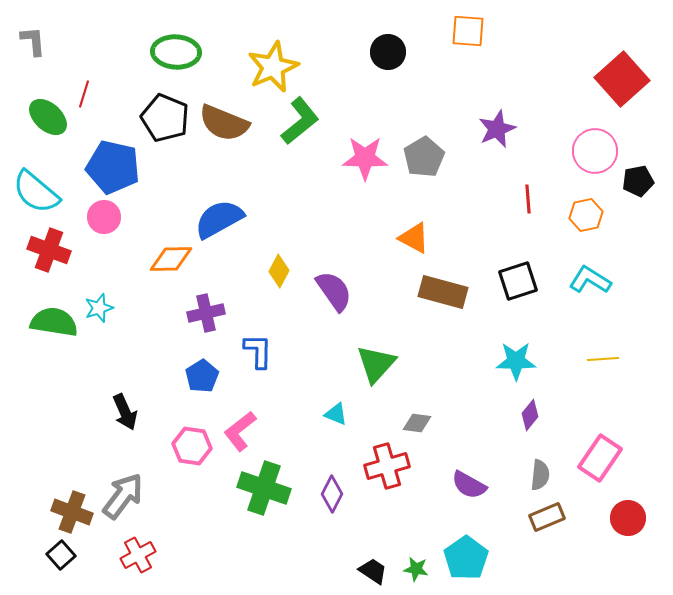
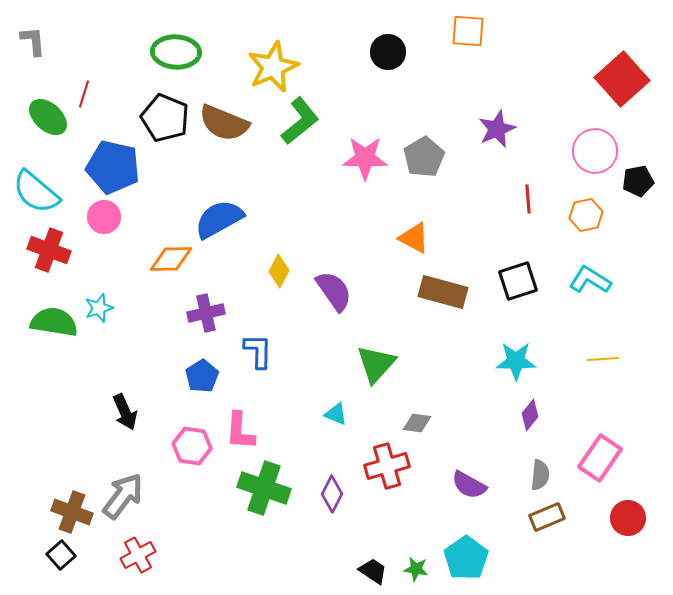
pink L-shape at (240, 431): rotated 48 degrees counterclockwise
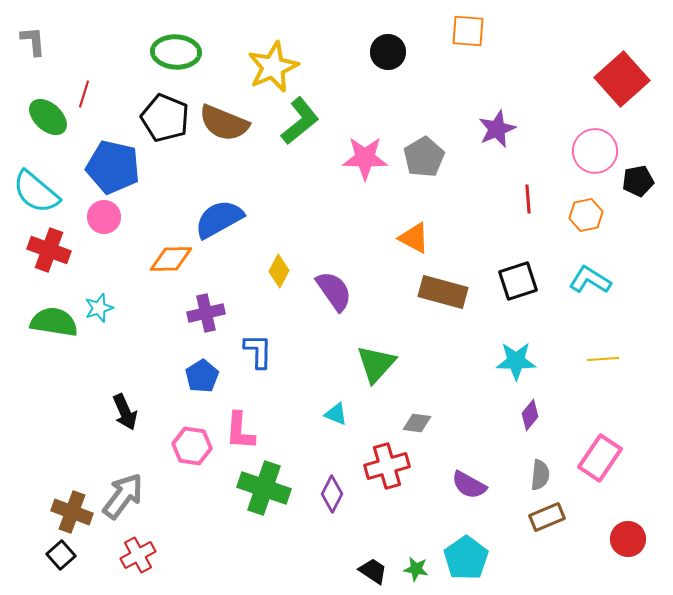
red circle at (628, 518): moved 21 px down
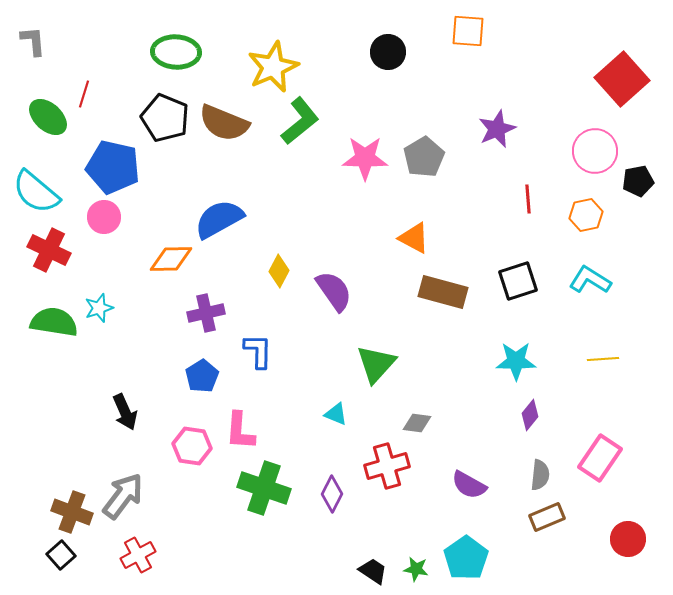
red cross at (49, 250): rotated 6 degrees clockwise
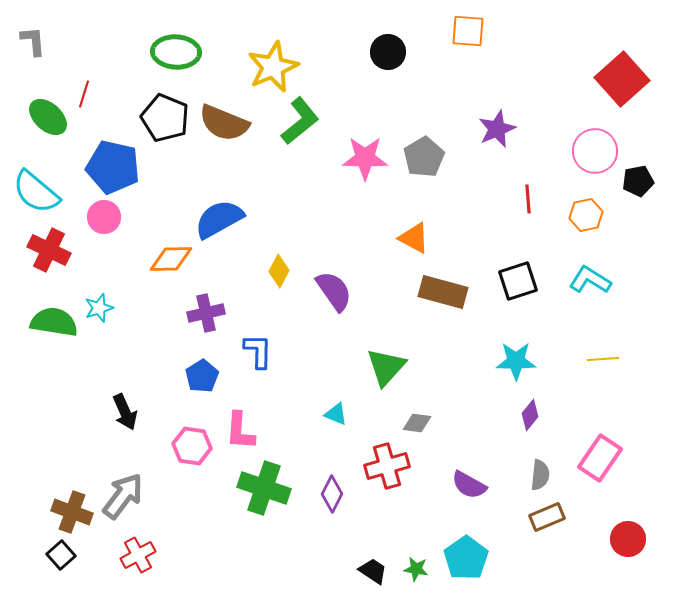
green triangle at (376, 364): moved 10 px right, 3 px down
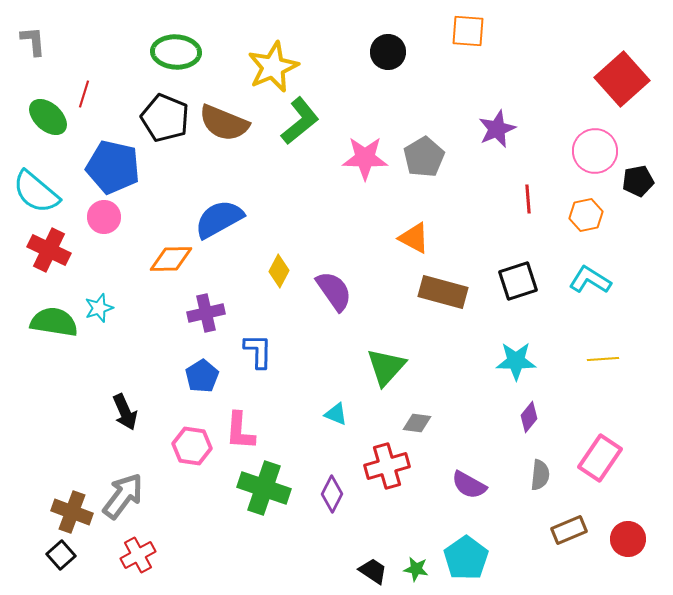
purple diamond at (530, 415): moved 1 px left, 2 px down
brown rectangle at (547, 517): moved 22 px right, 13 px down
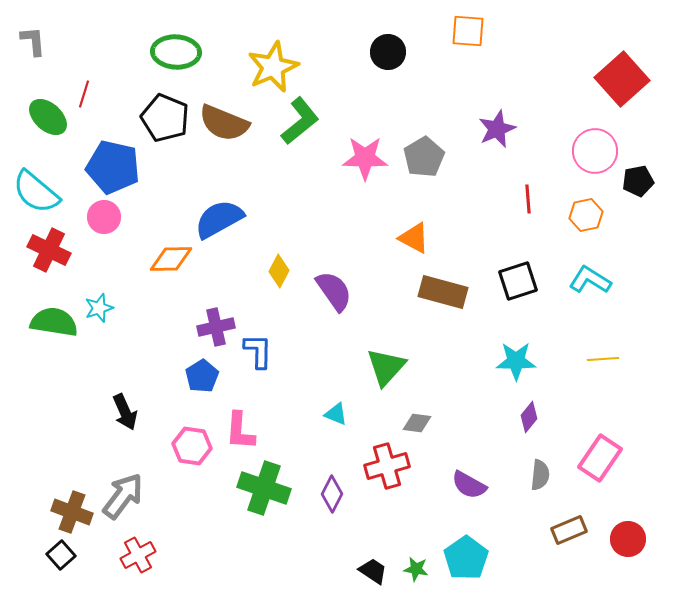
purple cross at (206, 313): moved 10 px right, 14 px down
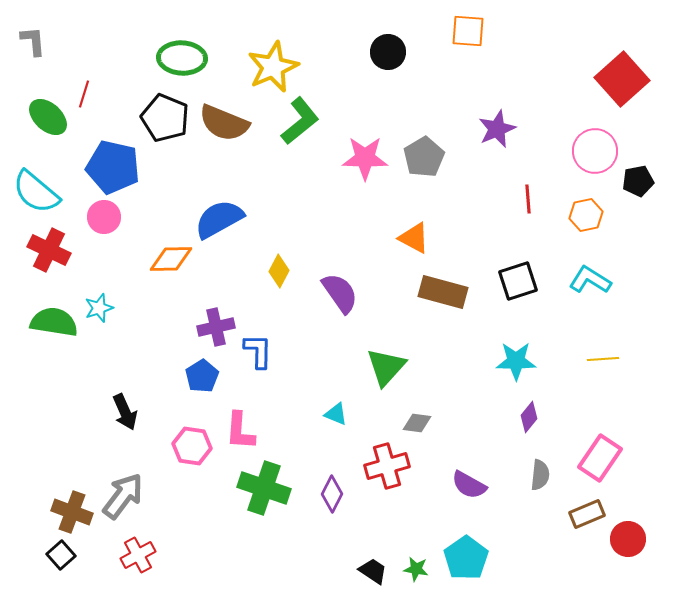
green ellipse at (176, 52): moved 6 px right, 6 px down
purple semicircle at (334, 291): moved 6 px right, 2 px down
brown rectangle at (569, 530): moved 18 px right, 16 px up
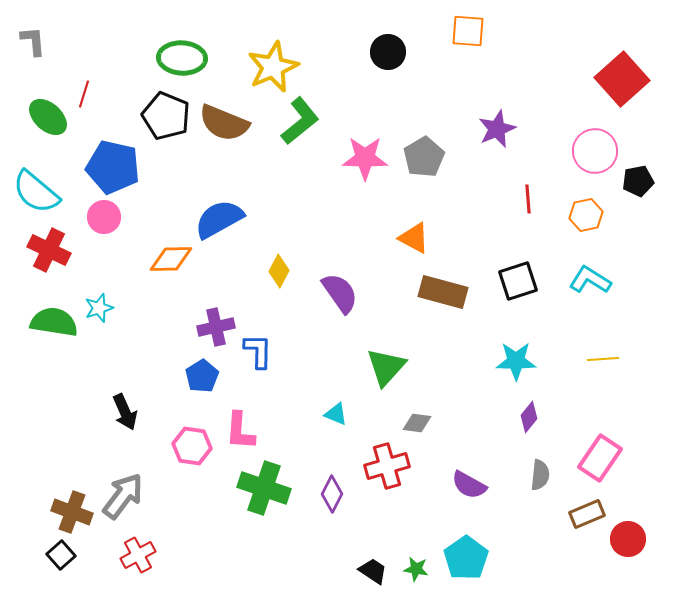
black pentagon at (165, 118): moved 1 px right, 2 px up
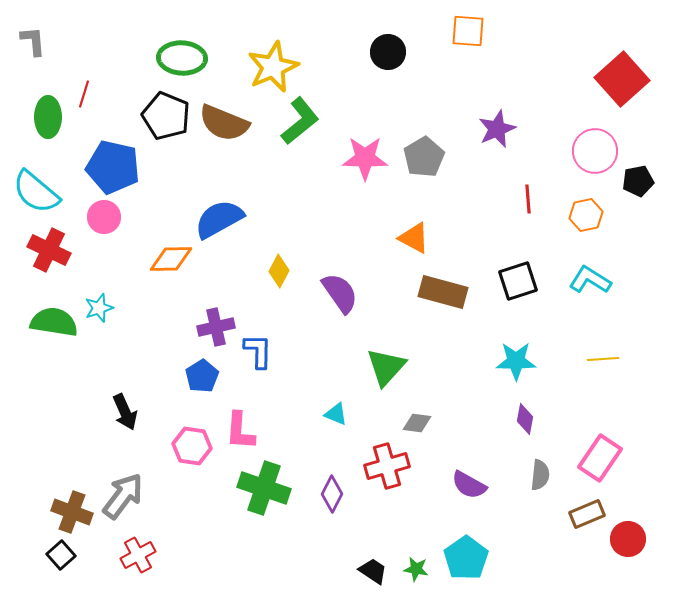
green ellipse at (48, 117): rotated 48 degrees clockwise
purple diamond at (529, 417): moved 4 px left, 2 px down; rotated 28 degrees counterclockwise
